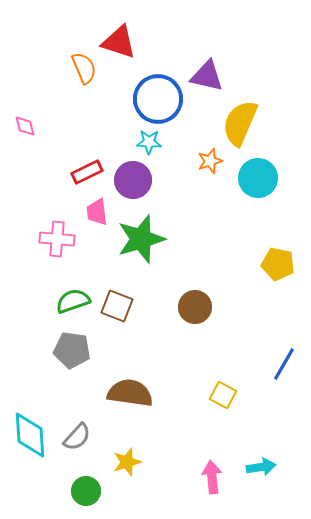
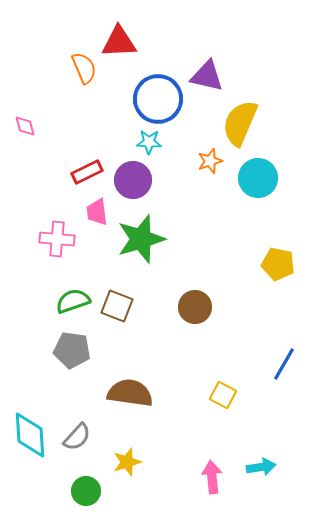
red triangle: rotated 21 degrees counterclockwise
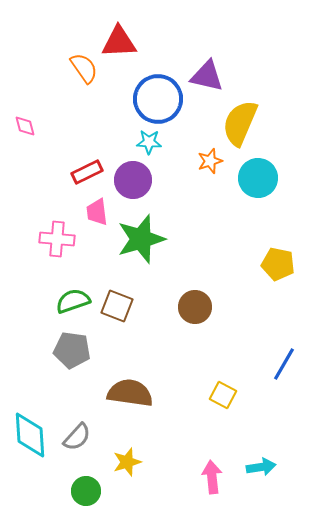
orange semicircle: rotated 12 degrees counterclockwise
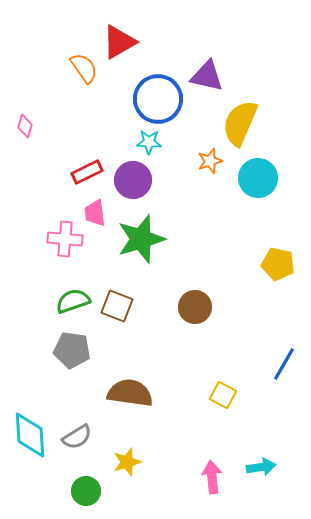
red triangle: rotated 27 degrees counterclockwise
pink diamond: rotated 30 degrees clockwise
pink trapezoid: moved 2 px left, 1 px down
pink cross: moved 8 px right
gray semicircle: rotated 16 degrees clockwise
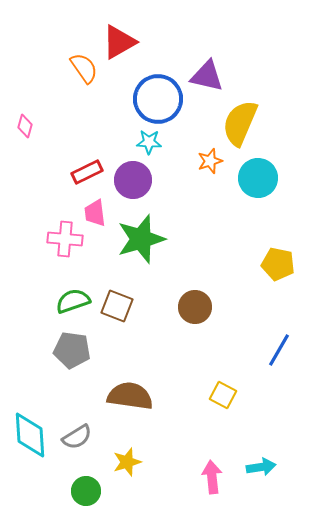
blue line: moved 5 px left, 14 px up
brown semicircle: moved 3 px down
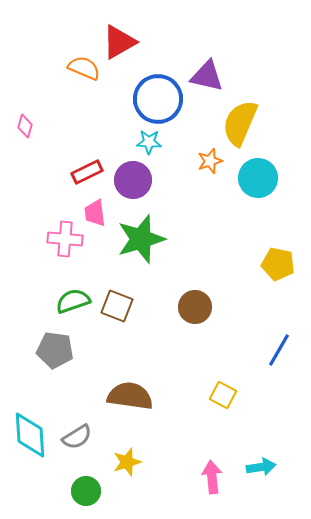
orange semicircle: rotated 32 degrees counterclockwise
gray pentagon: moved 17 px left
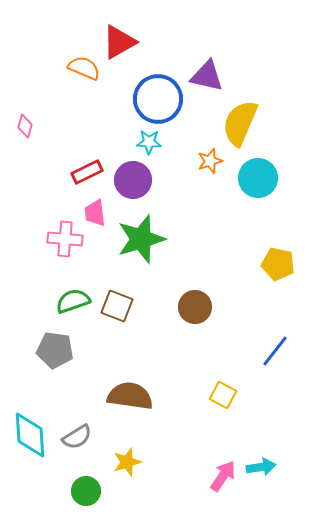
blue line: moved 4 px left, 1 px down; rotated 8 degrees clockwise
pink arrow: moved 11 px right, 1 px up; rotated 40 degrees clockwise
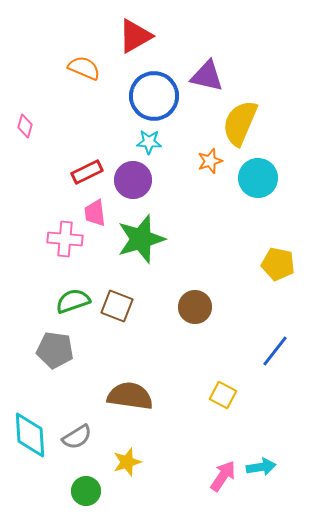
red triangle: moved 16 px right, 6 px up
blue circle: moved 4 px left, 3 px up
